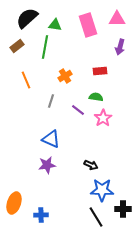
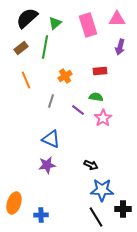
green triangle: moved 2 px up; rotated 48 degrees counterclockwise
brown rectangle: moved 4 px right, 2 px down
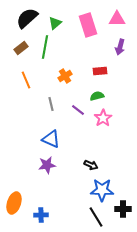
green semicircle: moved 1 px right, 1 px up; rotated 24 degrees counterclockwise
gray line: moved 3 px down; rotated 32 degrees counterclockwise
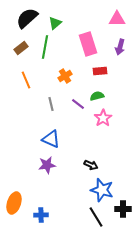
pink rectangle: moved 19 px down
purple line: moved 6 px up
blue star: rotated 15 degrees clockwise
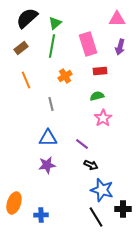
green line: moved 7 px right, 1 px up
purple line: moved 4 px right, 40 px down
blue triangle: moved 3 px left, 1 px up; rotated 24 degrees counterclockwise
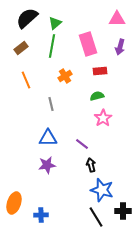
black arrow: rotated 128 degrees counterclockwise
black cross: moved 2 px down
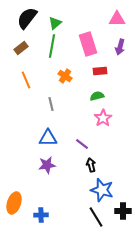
black semicircle: rotated 10 degrees counterclockwise
orange cross: rotated 24 degrees counterclockwise
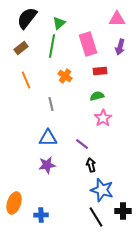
green triangle: moved 4 px right
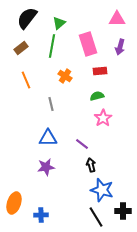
purple star: moved 1 px left, 2 px down
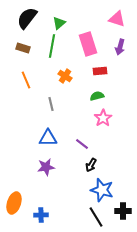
pink triangle: rotated 18 degrees clockwise
brown rectangle: moved 2 px right; rotated 56 degrees clockwise
black arrow: rotated 136 degrees counterclockwise
